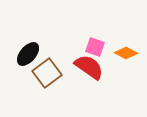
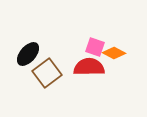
orange diamond: moved 12 px left
red semicircle: rotated 36 degrees counterclockwise
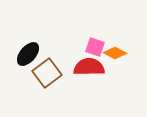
orange diamond: moved 1 px right
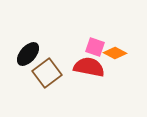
red semicircle: rotated 12 degrees clockwise
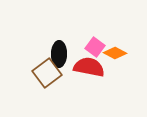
pink square: rotated 18 degrees clockwise
black ellipse: moved 31 px right; rotated 40 degrees counterclockwise
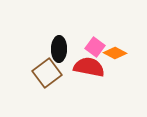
black ellipse: moved 5 px up
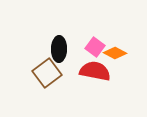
red semicircle: moved 6 px right, 4 px down
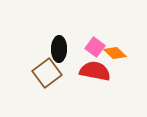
orange diamond: rotated 15 degrees clockwise
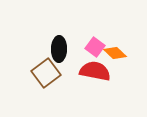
brown square: moved 1 px left
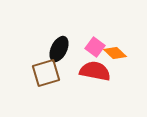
black ellipse: rotated 25 degrees clockwise
brown square: rotated 20 degrees clockwise
